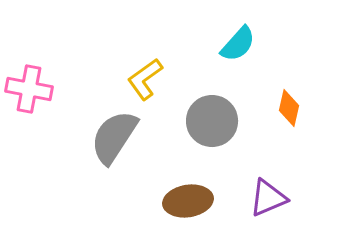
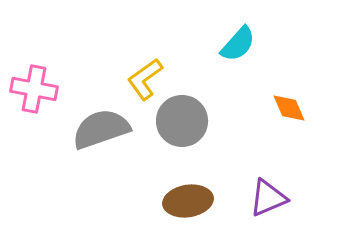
pink cross: moved 5 px right
orange diamond: rotated 36 degrees counterclockwise
gray circle: moved 30 px left
gray semicircle: moved 13 px left, 8 px up; rotated 38 degrees clockwise
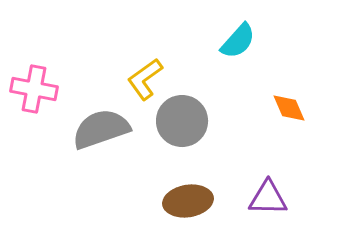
cyan semicircle: moved 3 px up
purple triangle: rotated 24 degrees clockwise
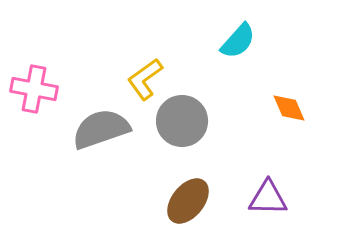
brown ellipse: rotated 42 degrees counterclockwise
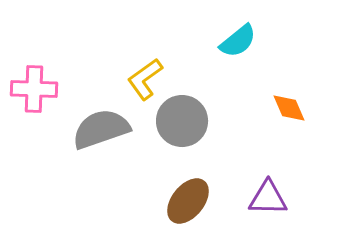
cyan semicircle: rotated 9 degrees clockwise
pink cross: rotated 9 degrees counterclockwise
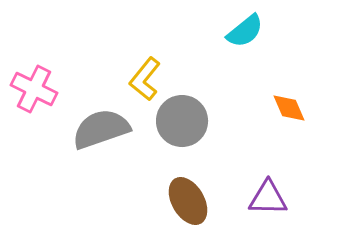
cyan semicircle: moved 7 px right, 10 px up
yellow L-shape: rotated 15 degrees counterclockwise
pink cross: rotated 24 degrees clockwise
brown ellipse: rotated 69 degrees counterclockwise
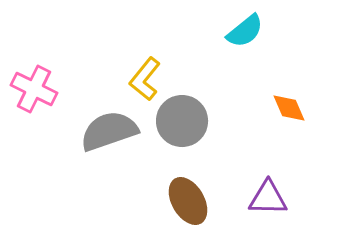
gray semicircle: moved 8 px right, 2 px down
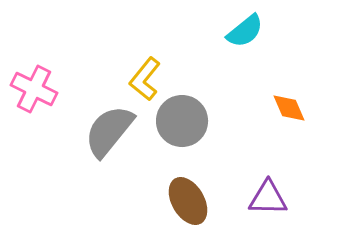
gray semicircle: rotated 32 degrees counterclockwise
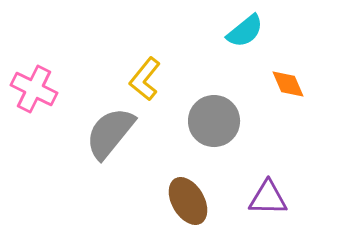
orange diamond: moved 1 px left, 24 px up
gray circle: moved 32 px right
gray semicircle: moved 1 px right, 2 px down
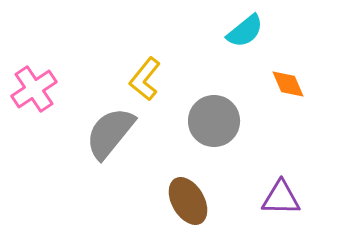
pink cross: rotated 30 degrees clockwise
purple triangle: moved 13 px right
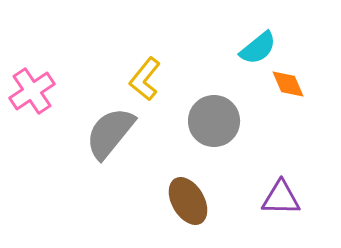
cyan semicircle: moved 13 px right, 17 px down
pink cross: moved 2 px left, 2 px down
